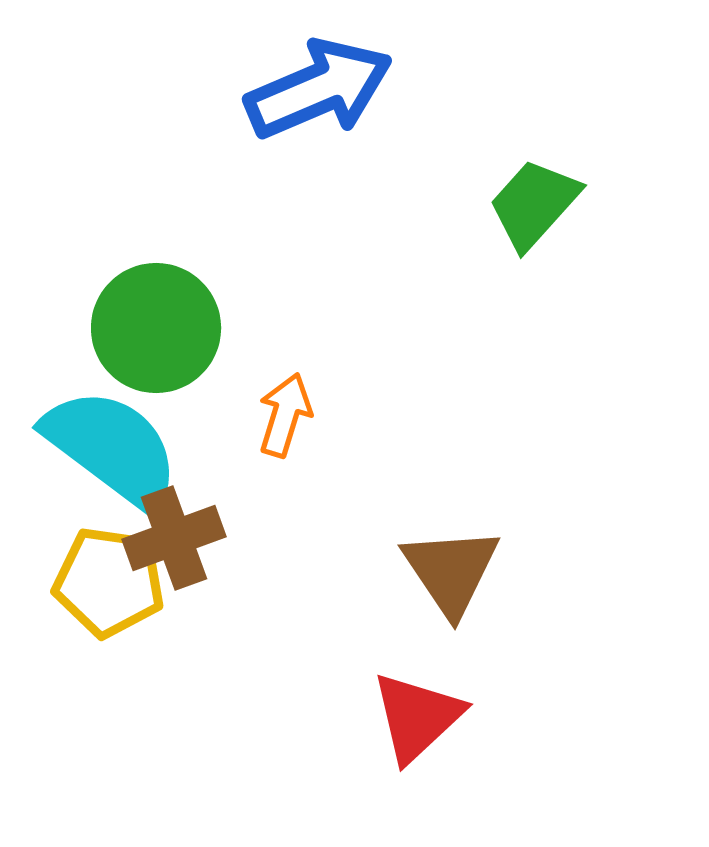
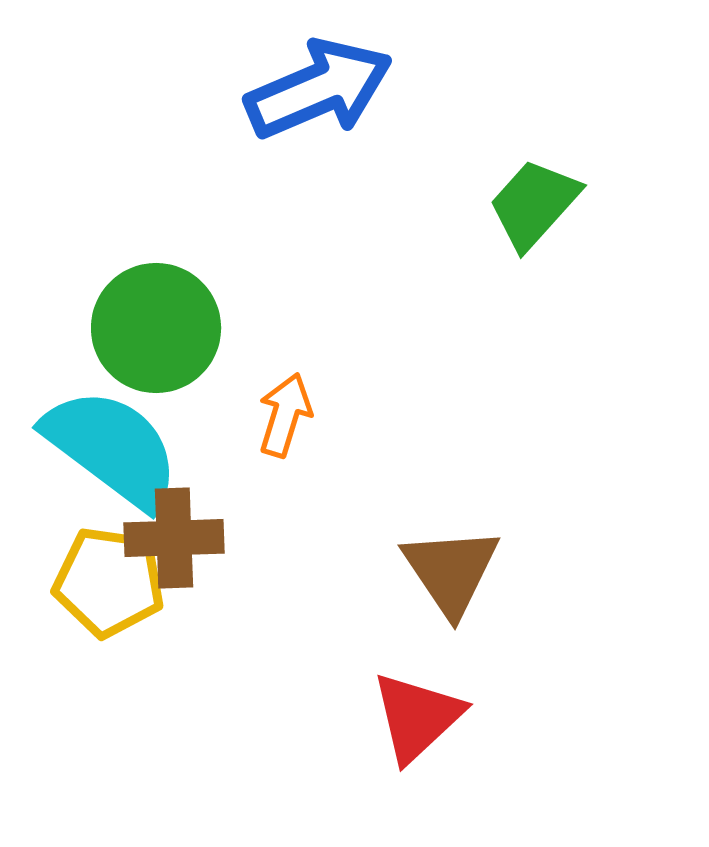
brown cross: rotated 18 degrees clockwise
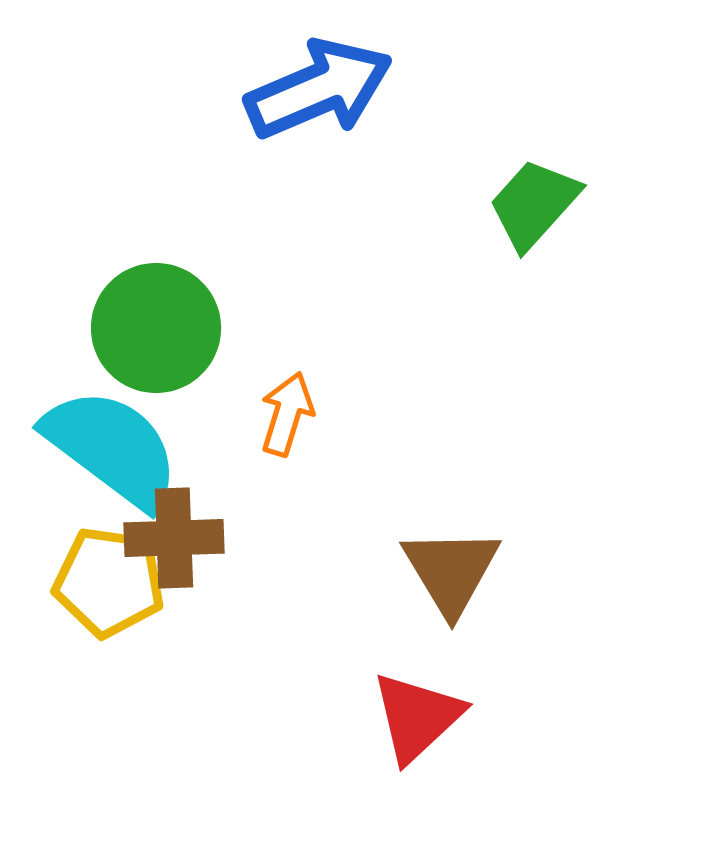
orange arrow: moved 2 px right, 1 px up
brown triangle: rotated 3 degrees clockwise
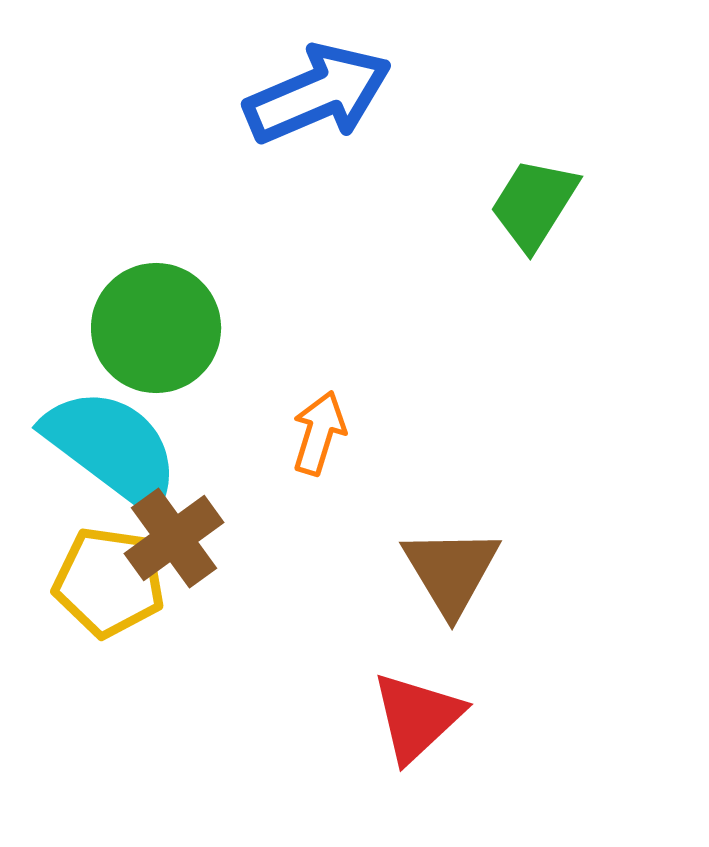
blue arrow: moved 1 px left, 5 px down
green trapezoid: rotated 10 degrees counterclockwise
orange arrow: moved 32 px right, 19 px down
brown cross: rotated 34 degrees counterclockwise
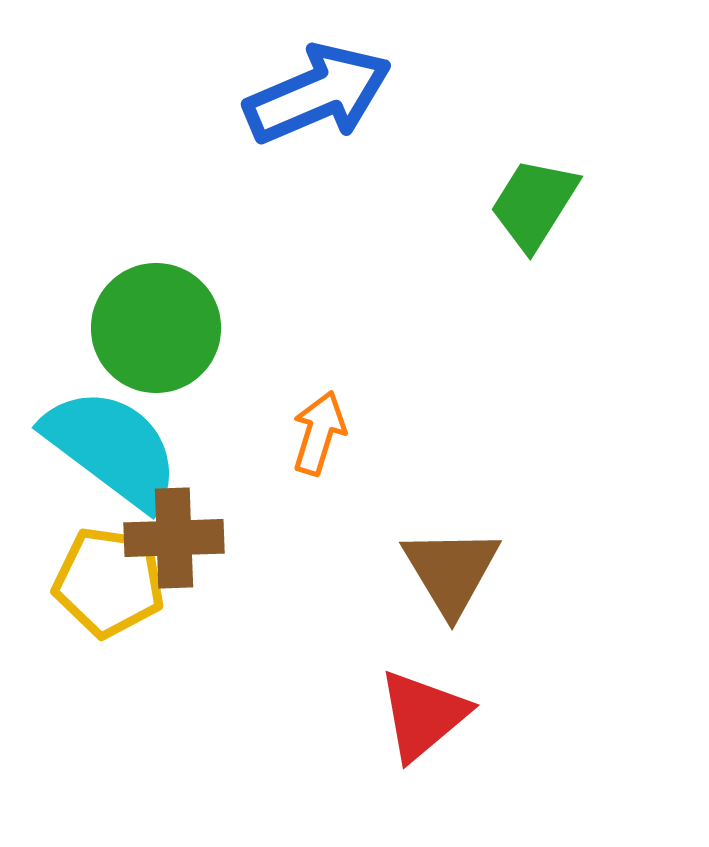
brown cross: rotated 34 degrees clockwise
red triangle: moved 6 px right, 2 px up; rotated 3 degrees clockwise
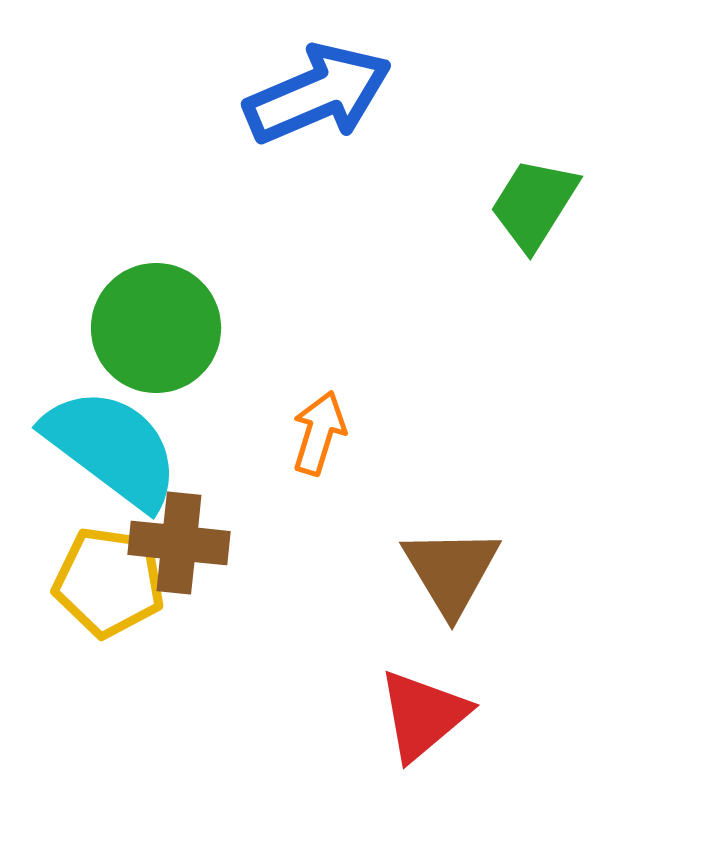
brown cross: moved 5 px right, 5 px down; rotated 8 degrees clockwise
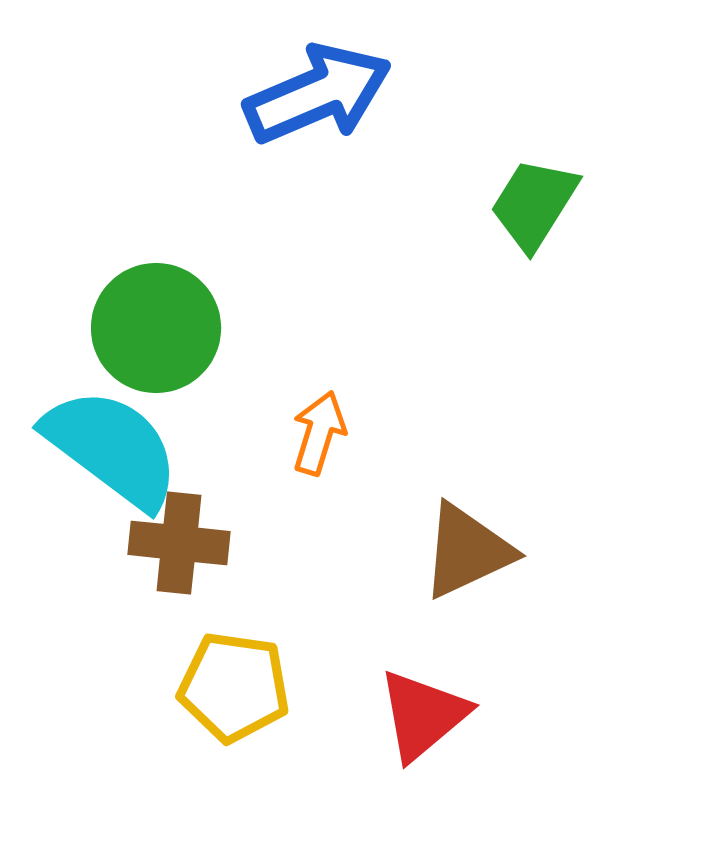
brown triangle: moved 16 px right, 20 px up; rotated 36 degrees clockwise
yellow pentagon: moved 125 px right, 105 px down
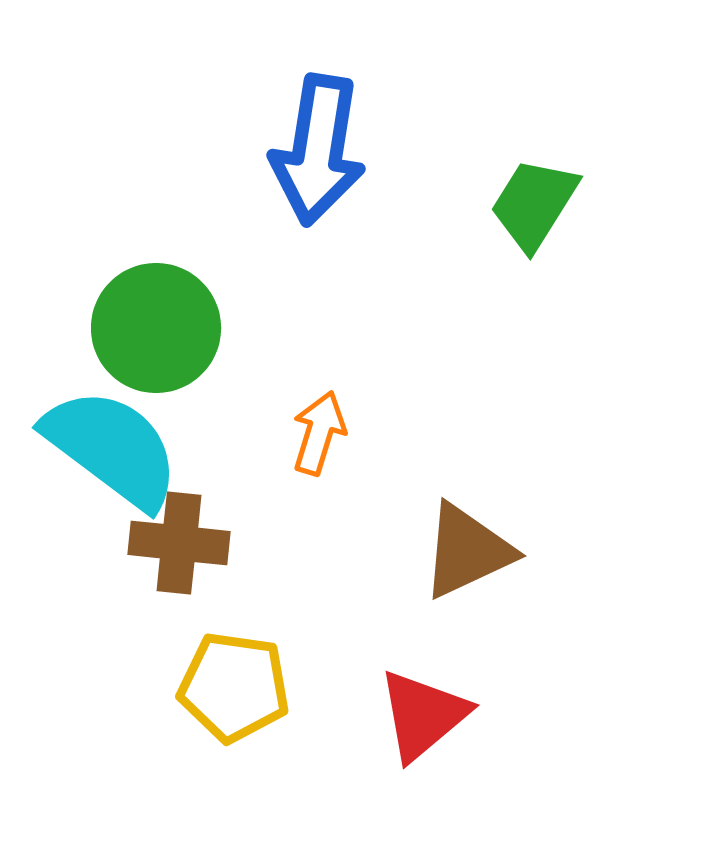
blue arrow: moved 56 px down; rotated 122 degrees clockwise
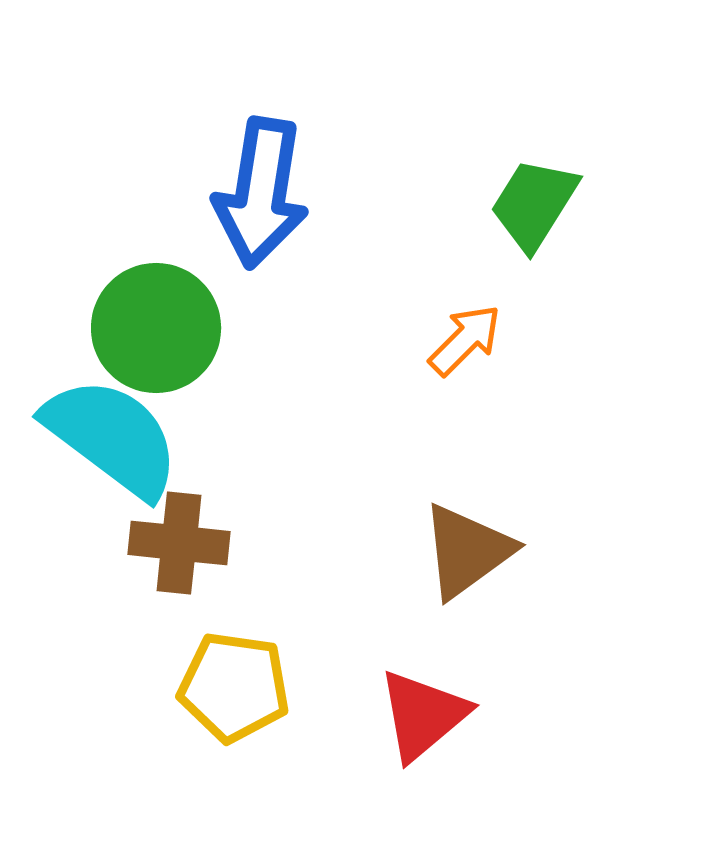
blue arrow: moved 57 px left, 43 px down
orange arrow: moved 146 px right, 93 px up; rotated 28 degrees clockwise
cyan semicircle: moved 11 px up
brown triangle: rotated 11 degrees counterclockwise
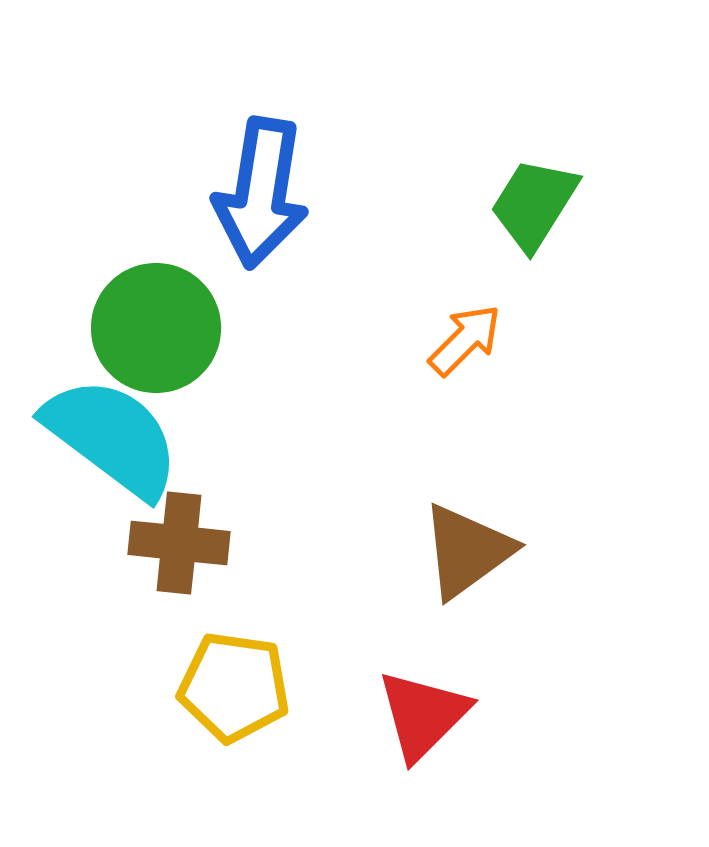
red triangle: rotated 5 degrees counterclockwise
